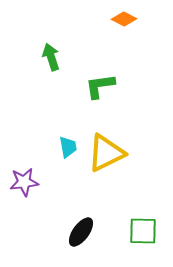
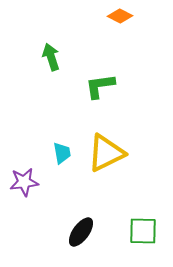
orange diamond: moved 4 px left, 3 px up
cyan trapezoid: moved 6 px left, 6 px down
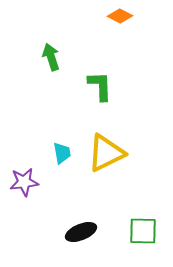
green L-shape: rotated 96 degrees clockwise
black ellipse: rotated 32 degrees clockwise
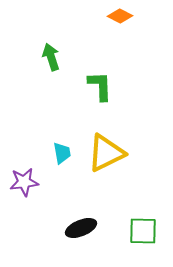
black ellipse: moved 4 px up
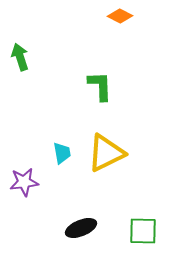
green arrow: moved 31 px left
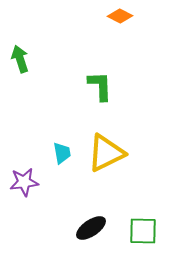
green arrow: moved 2 px down
black ellipse: moved 10 px right; rotated 12 degrees counterclockwise
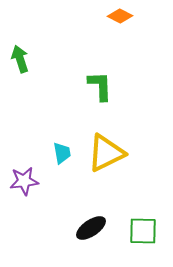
purple star: moved 1 px up
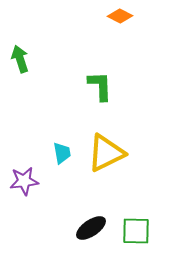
green square: moved 7 px left
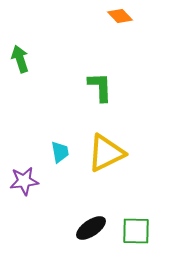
orange diamond: rotated 20 degrees clockwise
green L-shape: moved 1 px down
cyan trapezoid: moved 2 px left, 1 px up
